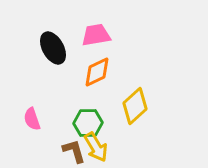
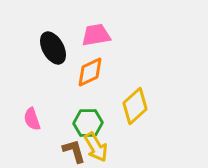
orange diamond: moved 7 px left
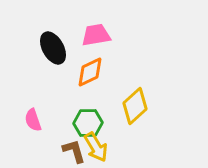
pink semicircle: moved 1 px right, 1 px down
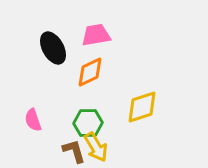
yellow diamond: moved 7 px right, 1 px down; rotated 24 degrees clockwise
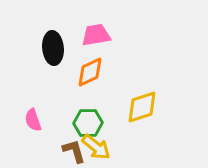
black ellipse: rotated 24 degrees clockwise
yellow arrow: rotated 20 degrees counterclockwise
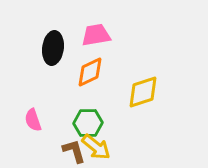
black ellipse: rotated 12 degrees clockwise
yellow diamond: moved 1 px right, 15 px up
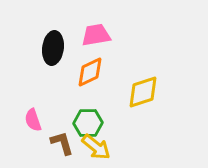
brown L-shape: moved 12 px left, 8 px up
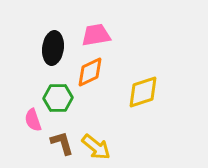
green hexagon: moved 30 px left, 25 px up
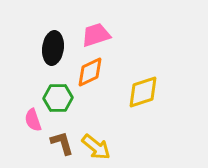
pink trapezoid: rotated 8 degrees counterclockwise
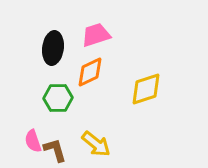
yellow diamond: moved 3 px right, 3 px up
pink semicircle: moved 21 px down
brown L-shape: moved 7 px left, 7 px down
yellow arrow: moved 3 px up
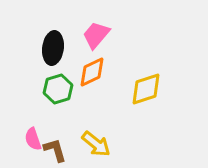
pink trapezoid: rotated 32 degrees counterclockwise
orange diamond: moved 2 px right
green hexagon: moved 9 px up; rotated 16 degrees counterclockwise
pink semicircle: moved 2 px up
